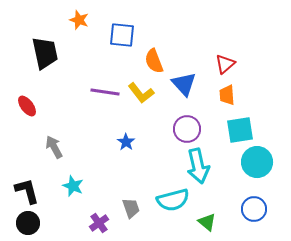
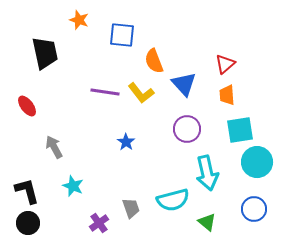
cyan arrow: moved 9 px right, 7 px down
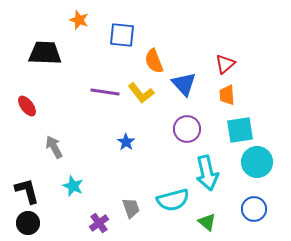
black trapezoid: rotated 76 degrees counterclockwise
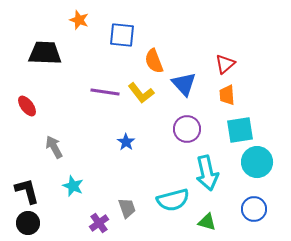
gray trapezoid: moved 4 px left
green triangle: rotated 24 degrees counterclockwise
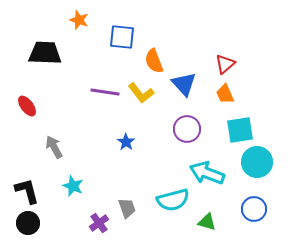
blue square: moved 2 px down
orange trapezoid: moved 2 px left, 1 px up; rotated 20 degrees counterclockwise
cyan arrow: rotated 124 degrees clockwise
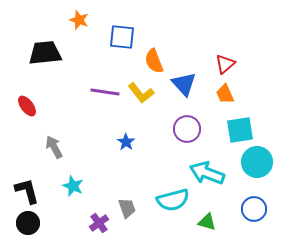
black trapezoid: rotated 8 degrees counterclockwise
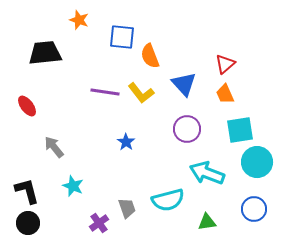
orange semicircle: moved 4 px left, 5 px up
gray arrow: rotated 10 degrees counterclockwise
cyan semicircle: moved 5 px left
green triangle: rotated 24 degrees counterclockwise
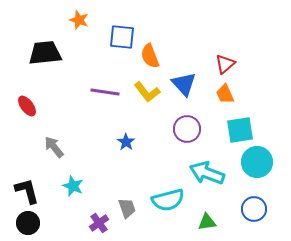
yellow L-shape: moved 6 px right, 1 px up
